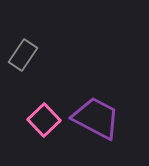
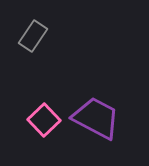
gray rectangle: moved 10 px right, 19 px up
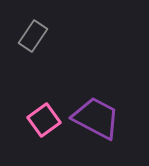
pink square: rotated 8 degrees clockwise
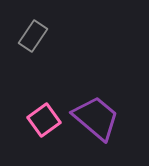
purple trapezoid: rotated 12 degrees clockwise
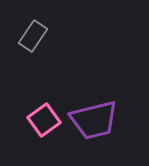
purple trapezoid: moved 2 px left, 2 px down; rotated 126 degrees clockwise
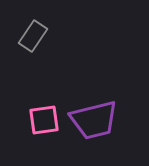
pink square: rotated 28 degrees clockwise
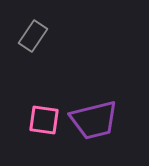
pink square: rotated 16 degrees clockwise
